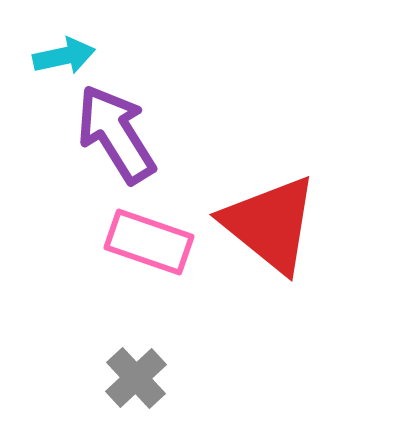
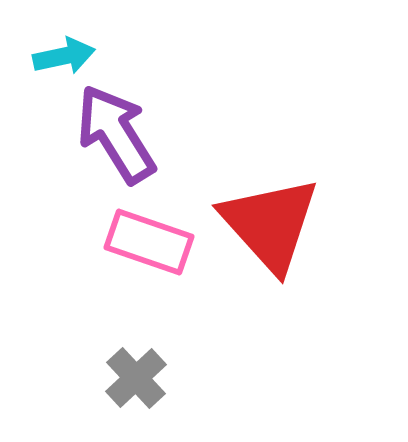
red triangle: rotated 9 degrees clockwise
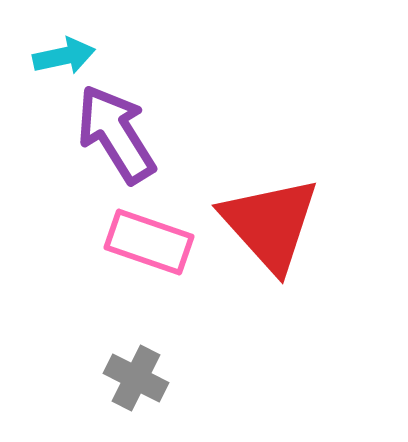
gray cross: rotated 20 degrees counterclockwise
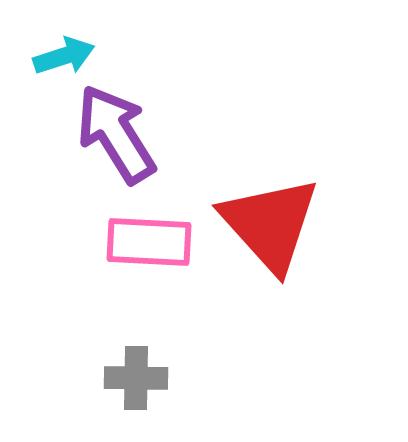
cyan arrow: rotated 6 degrees counterclockwise
pink rectangle: rotated 16 degrees counterclockwise
gray cross: rotated 26 degrees counterclockwise
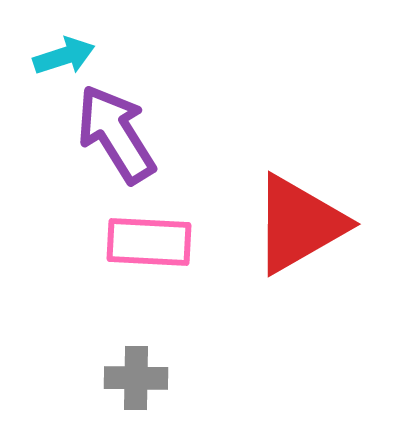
red triangle: moved 29 px right; rotated 42 degrees clockwise
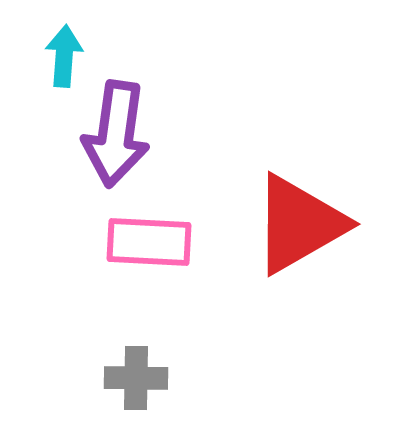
cyan arrow: rotated 68 degrees counterclockwise
purple arrow: rotated 140 degrees counterclockwise
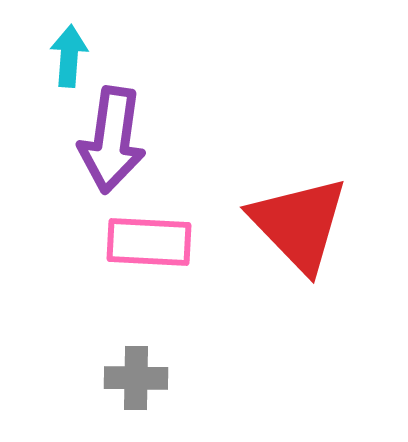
cyan arrow: moved 5 px right
purple arrow: moved 4 px left, 6 px down
red triangle: rotated 44 degrees counterclockwise
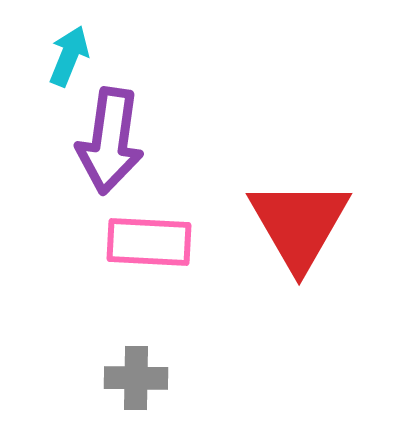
cyan arrow: rotated 18 degrees clockwise
purple arrow: moved 2 px left, 1 px down
red triangle: rotated 14 degrees clockwise
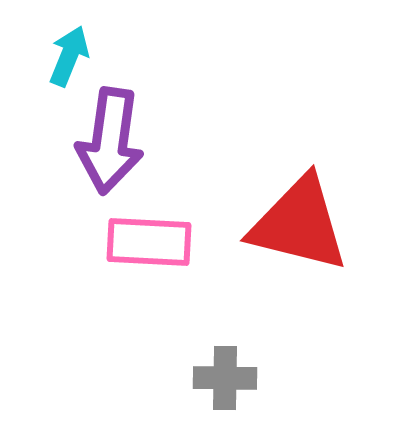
red triangle: rotated 46 degrees counterclockwise
gray cross: moved 89 px right
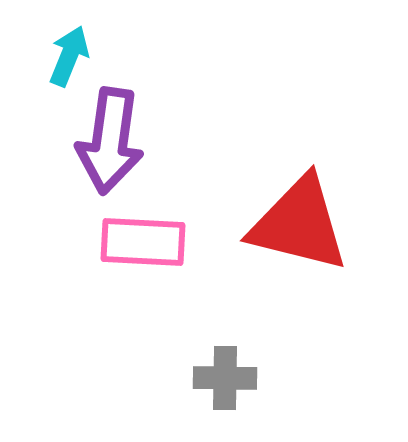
pink rectangle: moved 6 px left
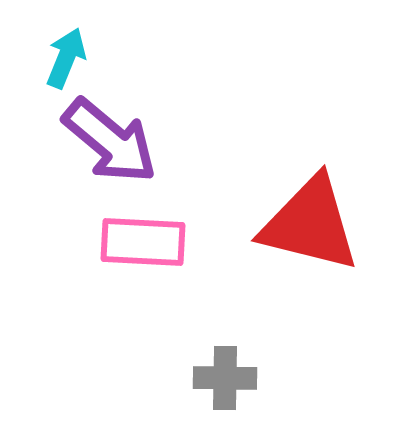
cyan arrow: moved 3 px left, 2 px down
purple arrow: rotated 58 degrees counterclockwise
red triangle: moved 11 px right
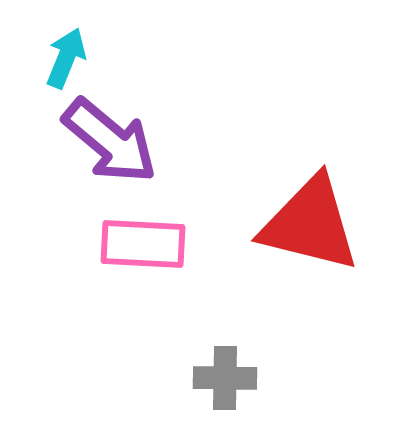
pink rectangle: moved 2 px down
